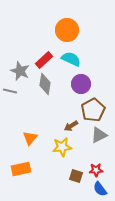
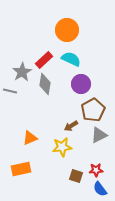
gray star: moved 2 px right, 1 px down; rotated 18 degrees clockwise
orange triangle: rotated 28 degrees clockwise
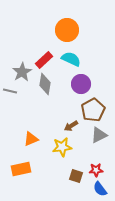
orange triangle: moved 1 px right, 1 px down
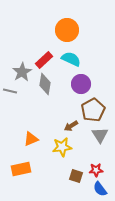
gray triangle: moved 1 px right; rotated 36 degrees counterclockwise
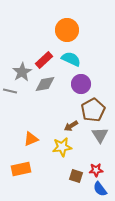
gray diamond: rotated 70 degrees clockwise
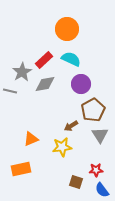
orange circle: moved 1 px up
brown square: moved 6 px down
blue semicircle: moved 2 px right, 1 px down
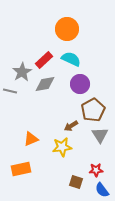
purple circle: moved 1 px left
